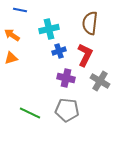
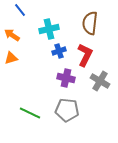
blue line: rotated 40 degrees clockwise
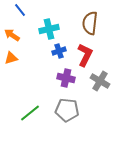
green line: rotated 65 degrees counterclockwise
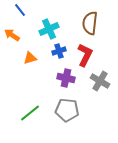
cyan cross: rotated 12 degrees counterclockwise
orange triangle: moved 19 px right
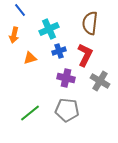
orange arrow: moved 2 px right; rotated 112 degrees counterclockwise
